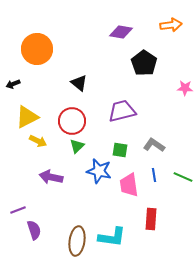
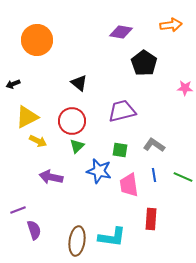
orange circle: moved 9 px up
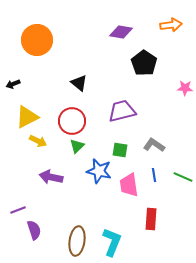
cyan L-shape: moved 5 px down; rotated 76 degrees counterclockwise
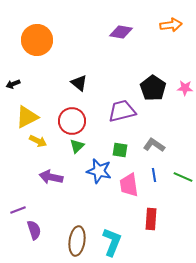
black pentagon: moved 9 px right, 25 px down
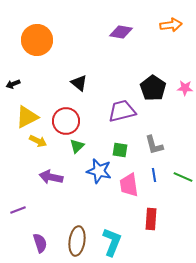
red circle: moved 6 px left
gray L-shape: rotated 140 degrees counterclockwise
purple semicircle: moved 6 px right, 13 px down
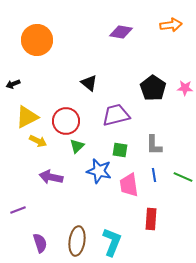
black triangle: moved 10 px right
purple trapezoid: moved 6 px left, 4 px down
gray L-shape: rotated 15 degrees clockwise
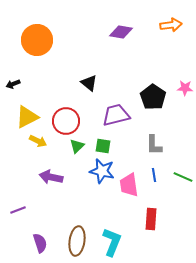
black pentagon: moved 9 px down
green square: moved 17 px left, 4 px up
blue star: moved 3 px right
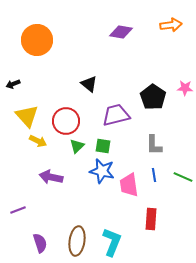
black triangle: moved 1 px down
yellow triangle: moved 1 px up; rotated 45 degrees counterclockwise
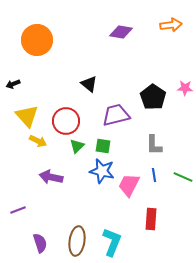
pink trapezoid: rotated 35 degrees clockwise
